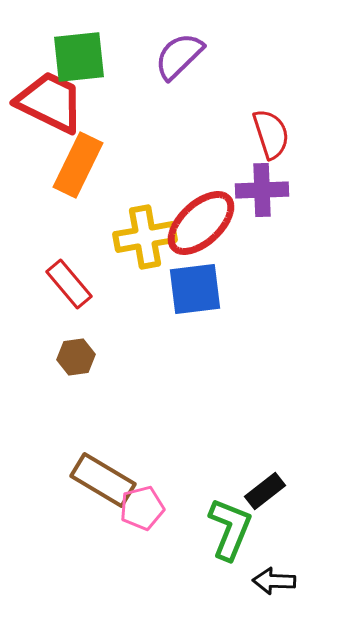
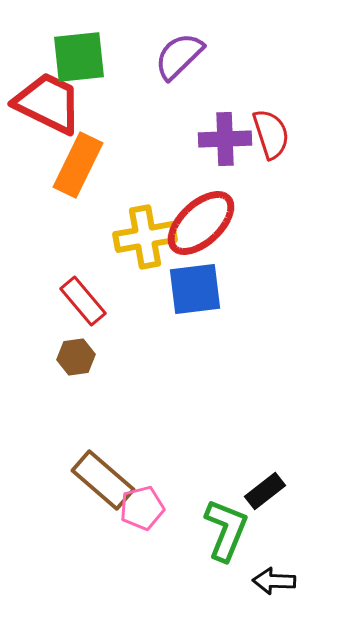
red trapezoid: moved 2 px left, 1 px down
purple cross: moved 37 px left, 51 px up
red rectangle: moved 14 px right, 17 px down
brown rectangle: rotated 10 degrees clockwise
green L-shape: moved 4 px left, 1 px down
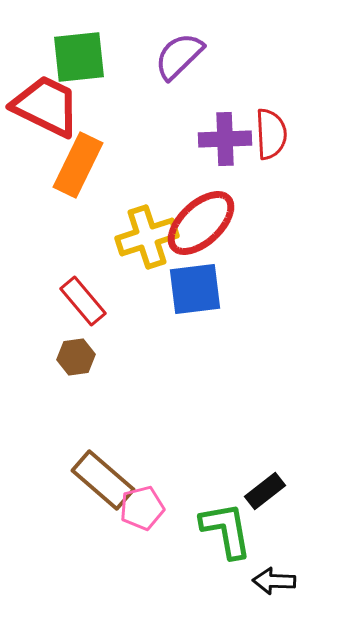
red trapezoid: moved 2 px left, 3 px down
red semicircle: rotated 15 degrees clockwise
yellow cross: moved 2 px right; rotated 8 degrees counterclockwise
green L-shape: rotated 32 degrees counterclockwise
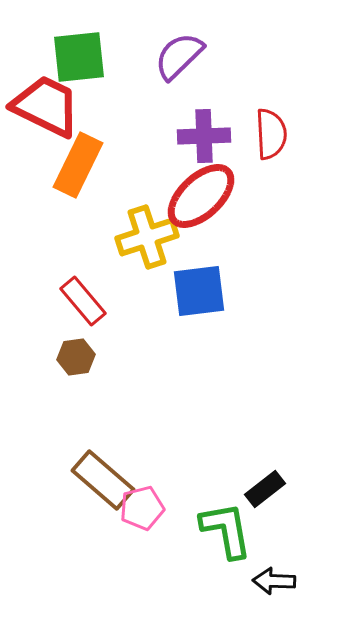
purple cross: moved 21 px left, 3 px up
red ellipse: moved 27 px up
blue square: moved 4 px right, 2 px down
black rectangle: moved 2 px up
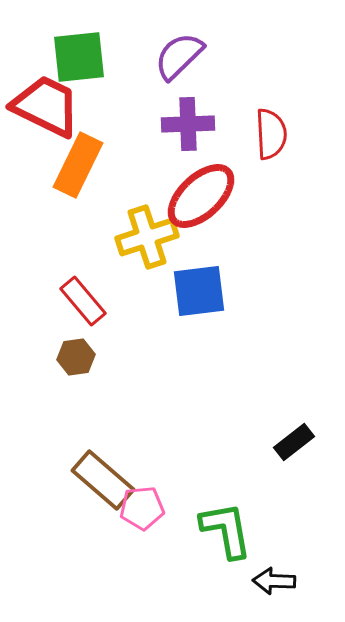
purple cross: moved 16 px left, 12 px up
black rectangle: moved 29 px right, 47 px up
pink pentagon: rotated 9 degrees clockwise
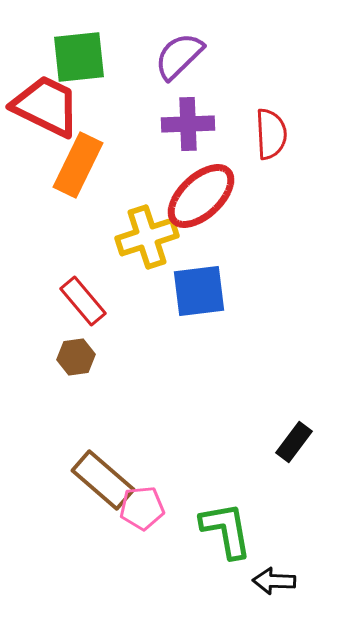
black rectangle: rotated 15 degrees counterclockwise
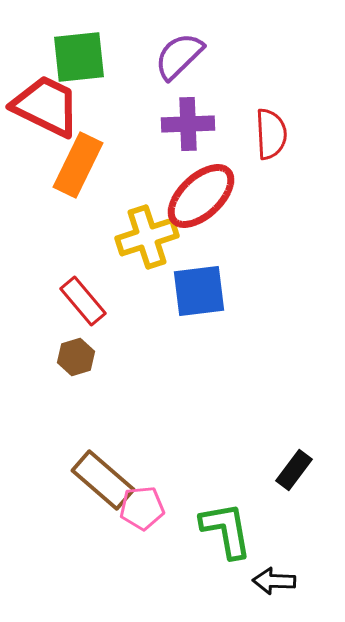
brown hexagon: rotated 9 degrees counterclockwise
black rectangle: moved 28 px down
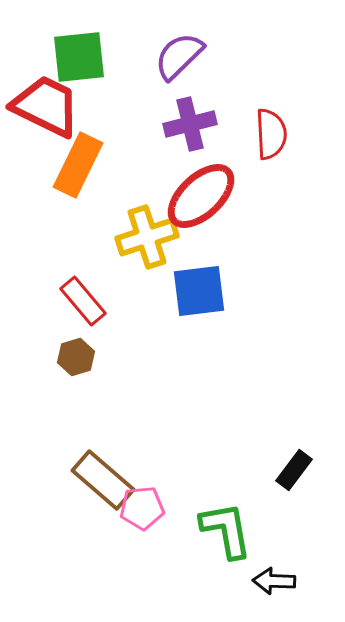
purple cross: moved 2 px right; rotated 12 degrees counterclockwise
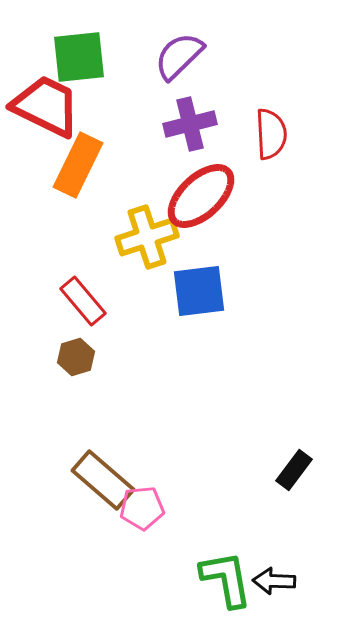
green L-shape: moved 49 px down
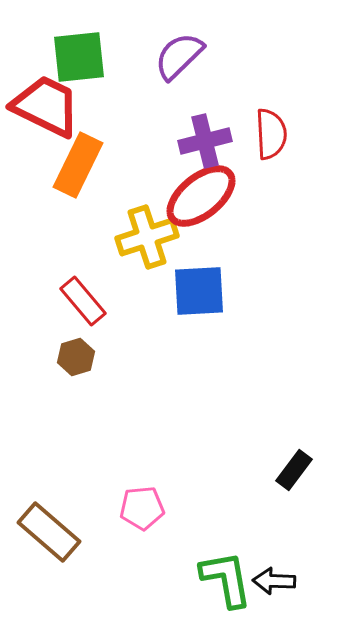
purple cross: moved 15 px right, 17 px down
red ellipse: rotated 4 degrees clockwise
blue square: rotated 4 degrees clockwise
brown rectangle: moved 54 px left, 52 px down
